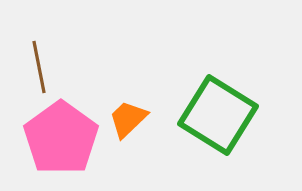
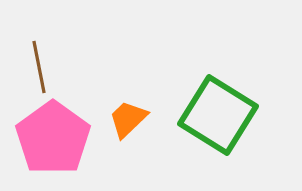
pink pentagon: moved 8 px left
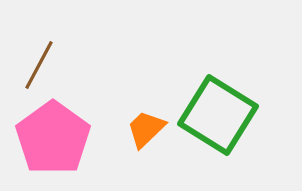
brown line: moved 2 px up; rotated 39 degrees clockwise
orange trapezoid: moved 18 px right, 10 px down
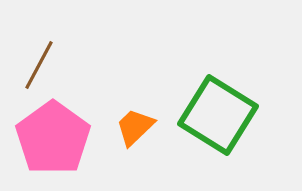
orange trapezoid: moved 11 px left, 2 px up
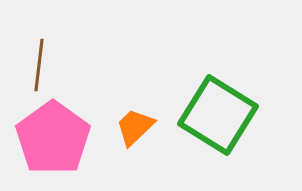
brown line: rotated 21 degrees counterclockwise
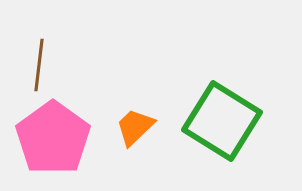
green square: moved 4 px right, 6 px down
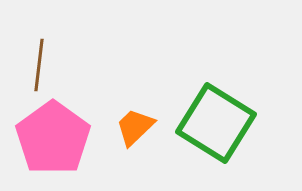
green square: moved 6 px left, 2 px down
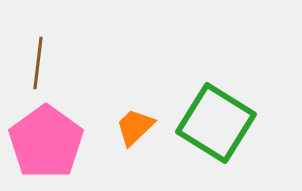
brown line: moved 1 px left, 2 px up
pink pentagon: moved 7 px left, 4 px down
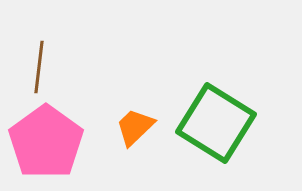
brown line: moved 1 px right, 4 px down
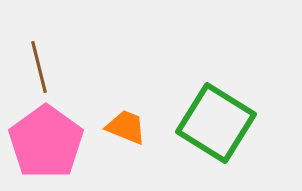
brown line: rotated 21 degrees counterclockwise
orange trapezoid: moved 9 px left; rotated 66 degrees clockwise
